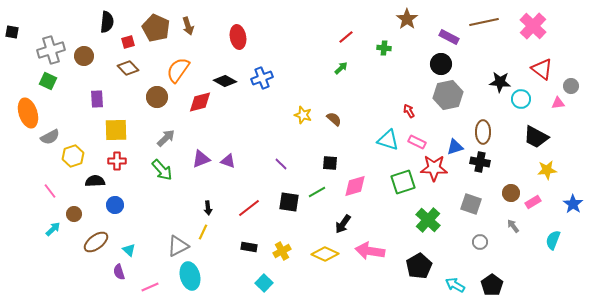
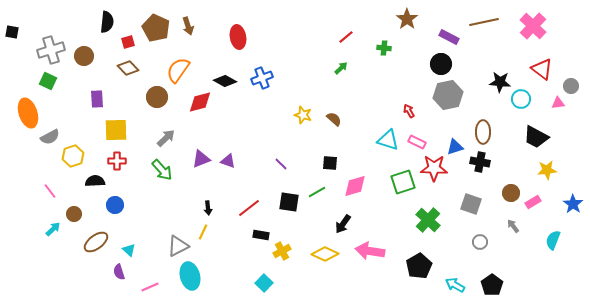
black rectangle at (249, 247): moved 12 px right, 12 px up
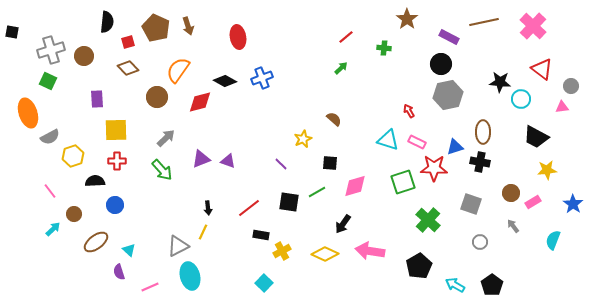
pink triangle at (558, 103): moved 4 px right, 4 px down
yellow star at (303, 115): moved 24 px down; rotated 30 degrees clockwise
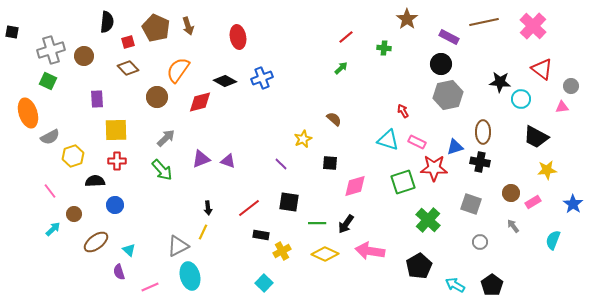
red arrow at (409, 111): moved 6 px left
green line at (317, 192): moved 31 px down; rotated 30 degrees clockwise
black arrow at (343, 224): moved 3 px right
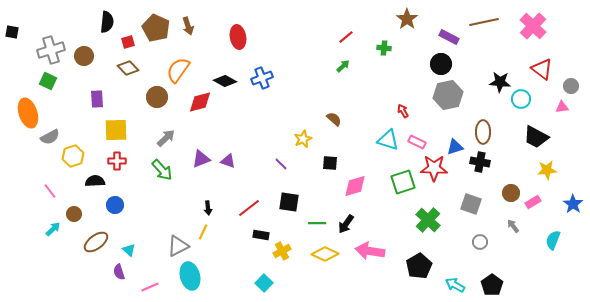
green arrow at (341, 68): moved 2 px right, 2 px up
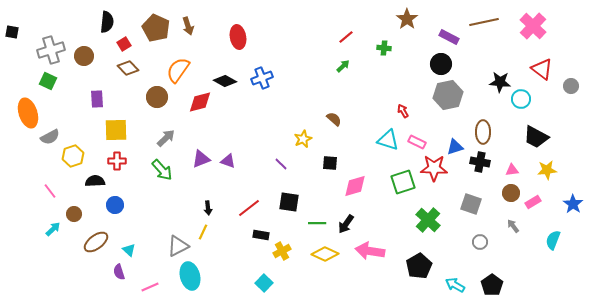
red square at (128, 42): moved 4 px left, 2 px down; rotated 16 degrees counterclockwise
pink triangle at (562, 107): moved 50 px left, 63 px down
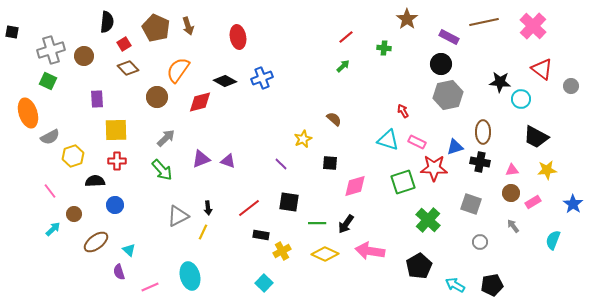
gray triangle at (178, 246): moved 30 px up
black pentagon at (492, 285): rotated 25 degrees clockwise
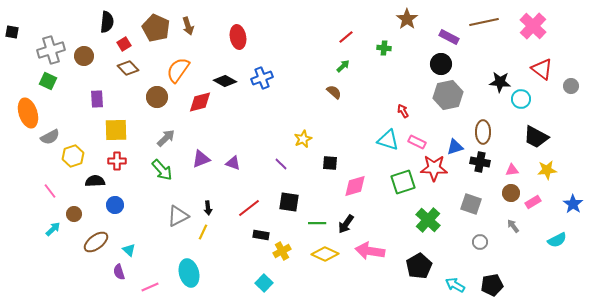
brown semicircle at (334, 119): moved 27 px up
purple triangle at (228, 161): moved 5 px right, 2 px down
cyan semicircle at (553, 240): moved 4 px right; rotated 138 degrees counterclockwise
cyan ellipse at (190, 276): moved 1 px left, 3 px up
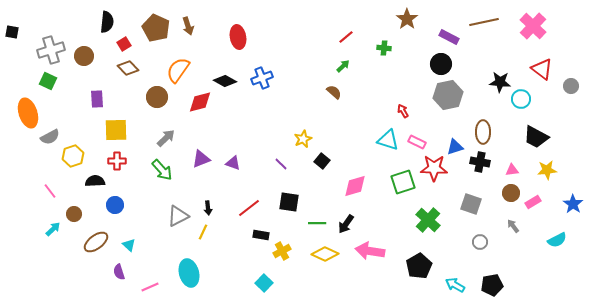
black square at (330, 163): moved 8 px left, 2 px up; rotated 35 degrees clockwise
cyan triangle at (129, 250): moved 5 px up
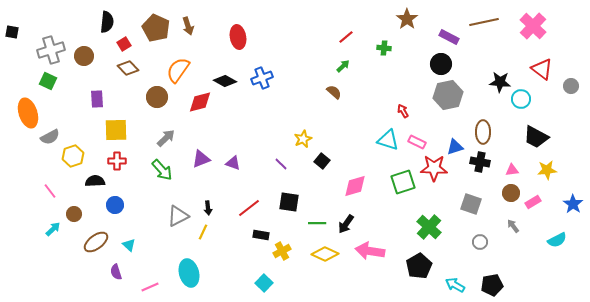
green cross at (428, 220): moved 1 px right, 7 px down
purple semicircle at (119, 272): moved 3 px left
